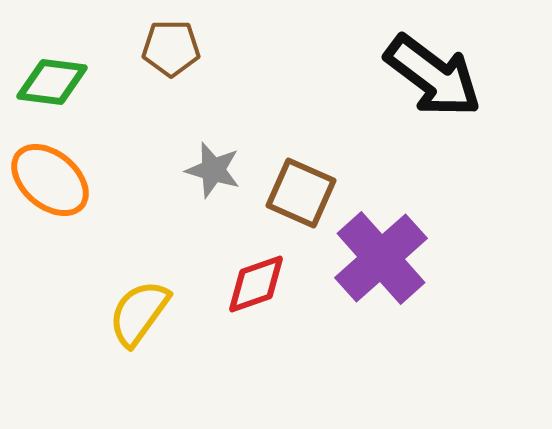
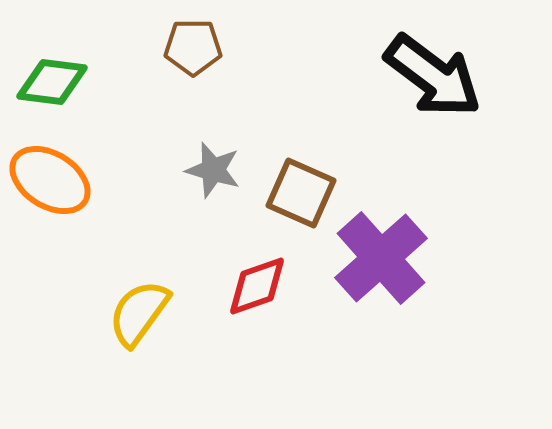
brown pentagon: moved 22 px right, 1 px up
orange ellipse: rotated 8 degrees counterclockwise
red diamond: moved 1 px right, 2 px down
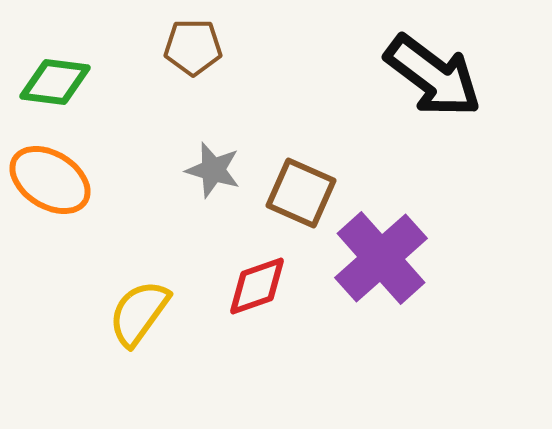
green diamond: moved 3 px right
